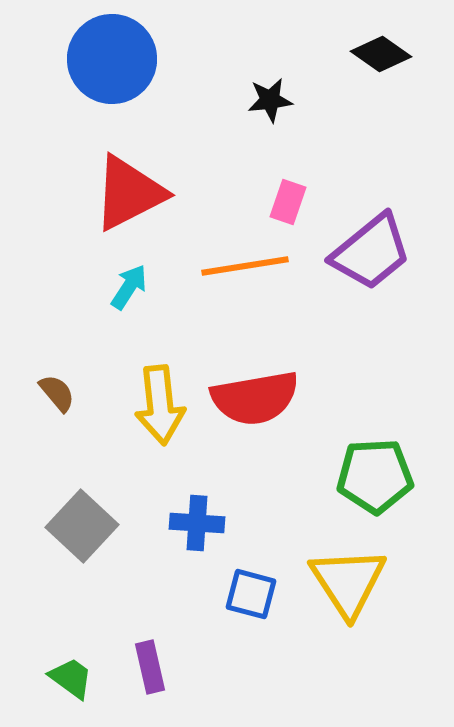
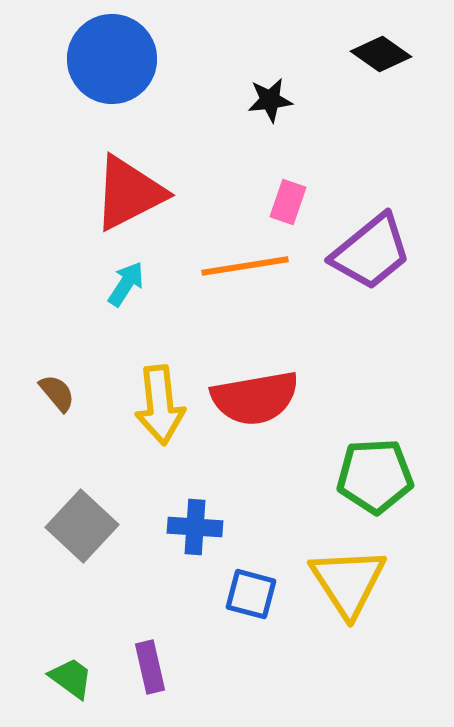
cyan arrow: moved 3 px left, 3 px up
blue cross: moved 2 px left, 4 px down
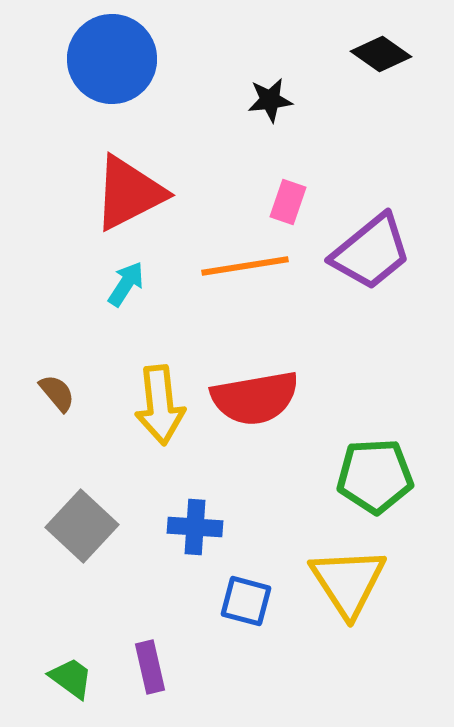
blue square: moved 5 px left, 7 px down
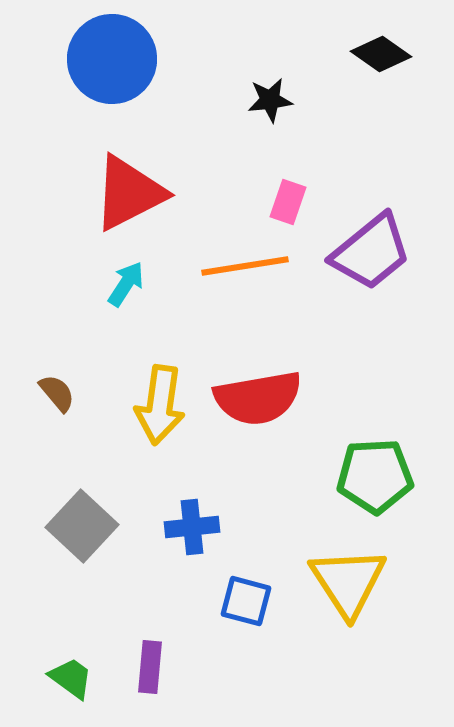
red semicircle: moved 3 px right
yellow arrow: rotated 14 degrees clockwise
blue cross: moved 3 px left; rotated 10 degrees counterclockwise
purple rectangle: rotated 18 degrees clockwise
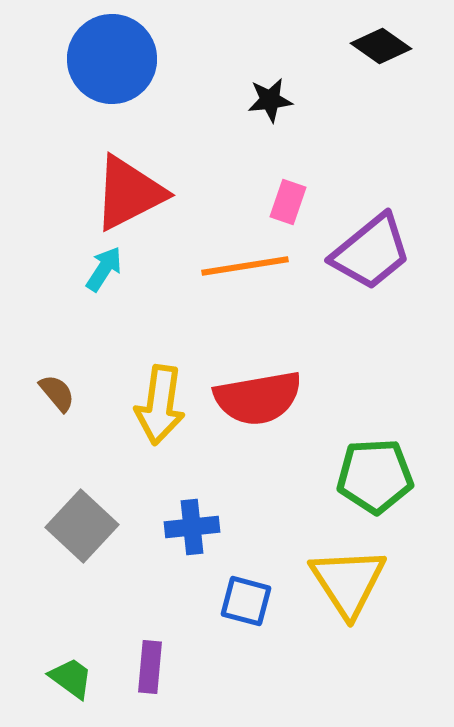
black diamond: moved 8 px up
cyan arrow: moved 22 px left, 15 px up
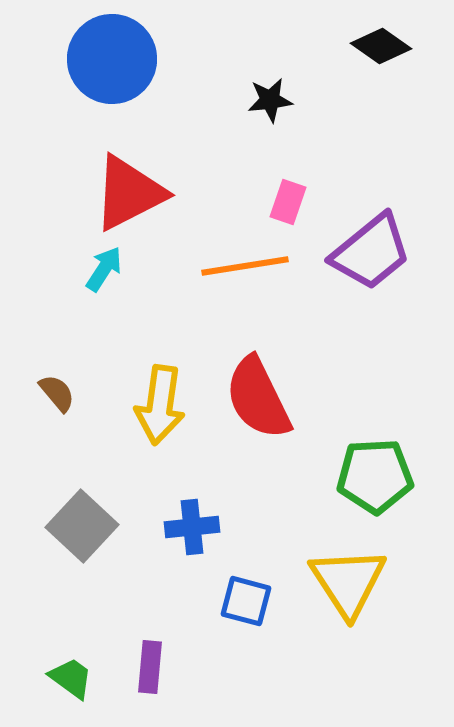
red semicircle: rotated 74 degrees clockwise
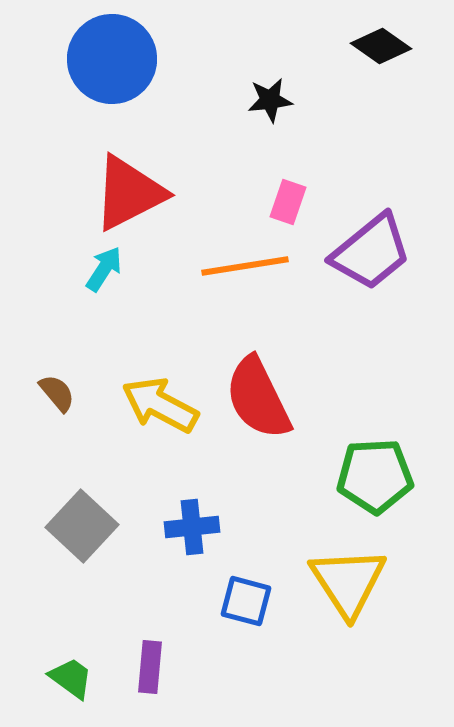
yellow arrow: rotated 110 degrees clockwise
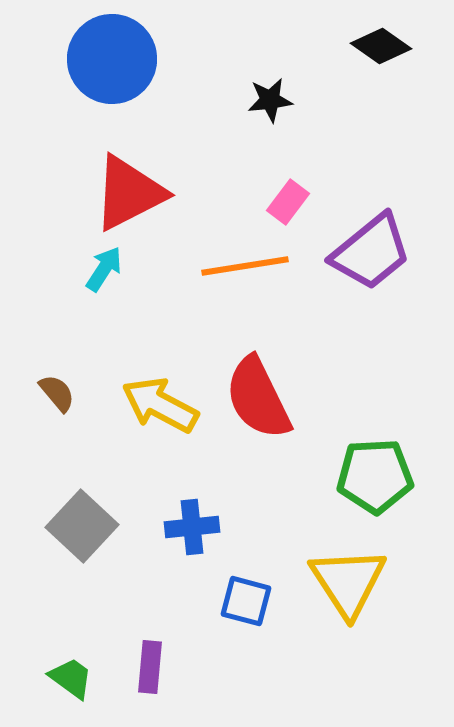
pink rectangle: rotated 18 degrees clockwise
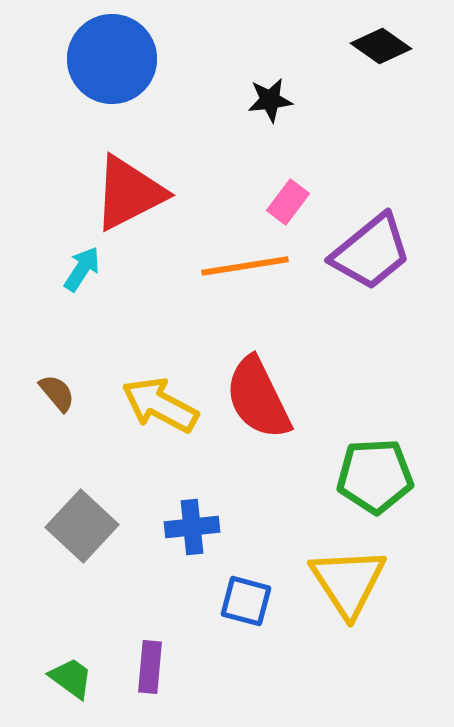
cyan arrow: moved 22 px left
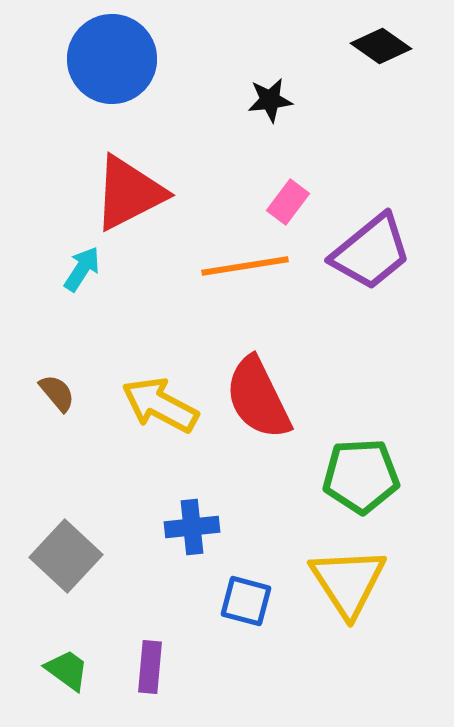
green pentagon: moved 14 px left
gray square: moved 16 px left, 30 px down
green trapezoid: moved 4 px left, 8 px up
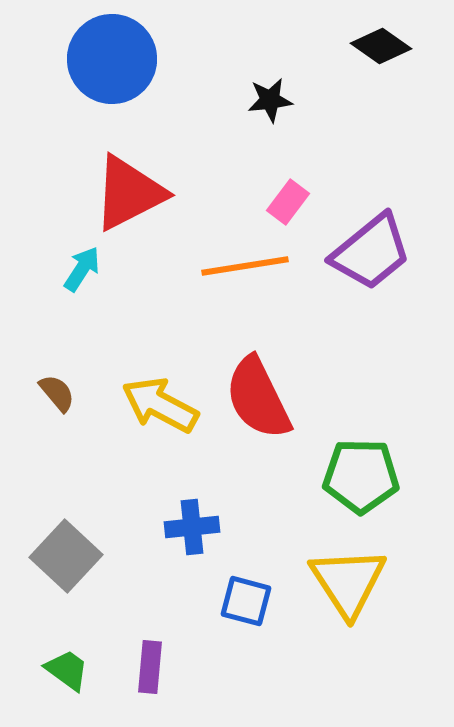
green pentagon: rotated 4 degrees clockwise
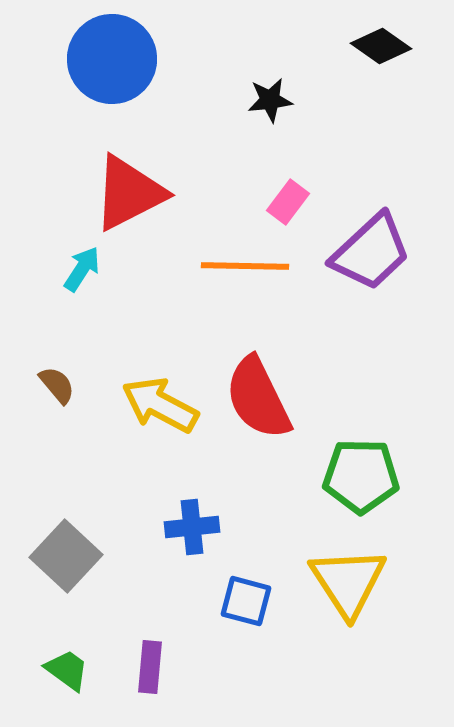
purple trapezoid: rotated 4 degrees counterclockwise
orange line: rotated 10 degrees clockwise
brown semicircle: moved 8 px up
